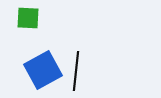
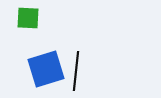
blue square: moved 3 px right, 1 px up; rotated 12 degrees clockwise
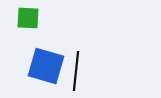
blue square: moved 3 px up; rotated 33 degrees clockwise
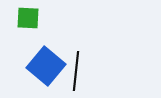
blue square: rotated 24 degrees clockwise
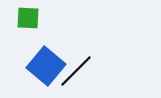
black line: rotated 39 degrees clockwise
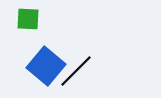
green square: moved 1 px down
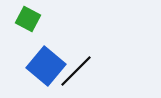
green square: rotated 25 degrees clockwise
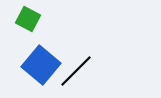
blue square: moved 5 px left, 1 px up
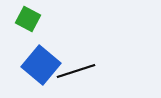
black line: rotated 27 degrees clockwise
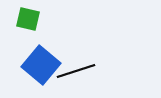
green square: rotated 15 degrees counterclockwise
